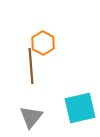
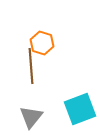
orange hexagon: moved 1 px left; rotated 10 degrees counterclockwise
cyan square: moved 1 px down; rotated 8 degrees counterclockwise
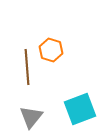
orange hexagon: moved 9 px right, 7 px down
brown line: moved 4 px left, 1 px down
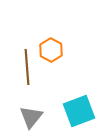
orange hexagon: rotated 10 degrees clockwise
cyan square: moved 1 px left, 2 px down
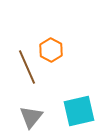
brown line: rotated 20 degrees counterclockwise
cyan square: rotated 8 degrees clockwise
